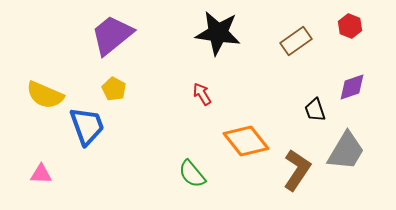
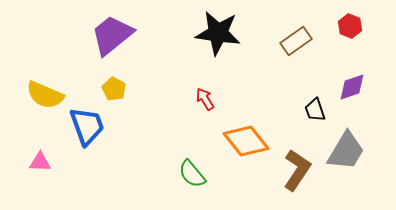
red arrow: moved 3 px right, 5 px down
pink triangle: moved 1 px left, 12 px up
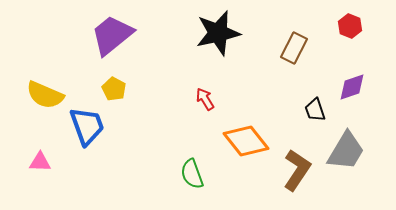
black star: rotated 21 degrees counterclockwise
brown rectangle: moved 2 px left, 7 px down; rotated 28 degrees counterclockwise
green semicircle: rotated 20 degrees clockwise
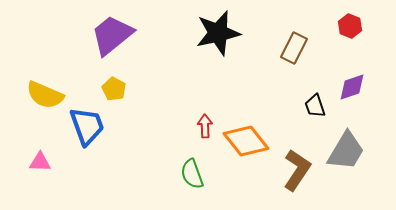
red arrow: moved 27 px down; rotated 30 degrees clockwise
black trapezoid: moved 4 px up
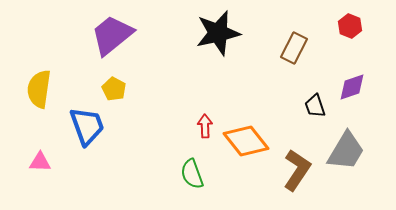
yellow semicircle: moved 6 px left, 6 px up; rotated 75 degrees clockwise
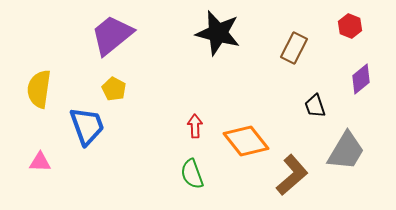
black star: rotated 27 degrees clockwise
purple diamond: moved 9 px right, 8 px up; rotated 20 degrees counterclockwise
red arrow: moved 10 px left
brown L-shape: moved 5 px left, 5 px down; rotated 15 degrees clockwise
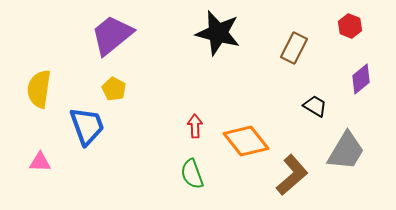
black trapezoid: rotated 140 degrees clockwise
